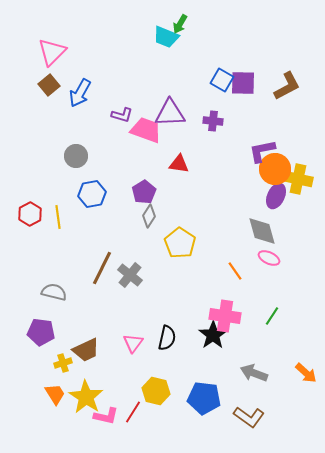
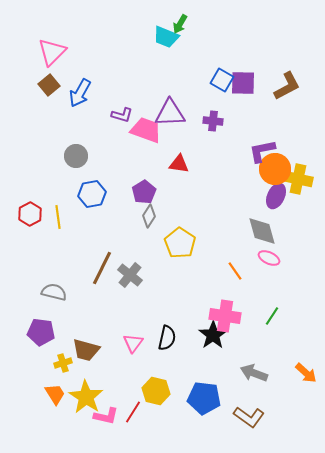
brown trapezoid at (86, 350): rotated 40 degrees clockwise
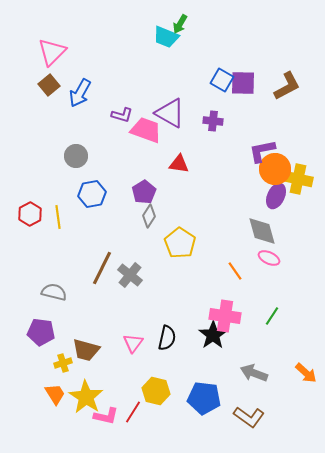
purple triangle at (170, 113): rotated 32 degrees clockwise
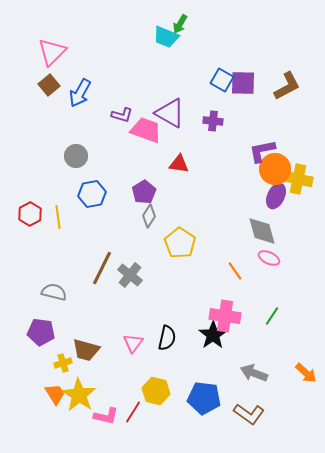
yellow star at (86, 397): moved 7 px left, 2 px up
brown L-shape at (249, 417): moved 3 px up
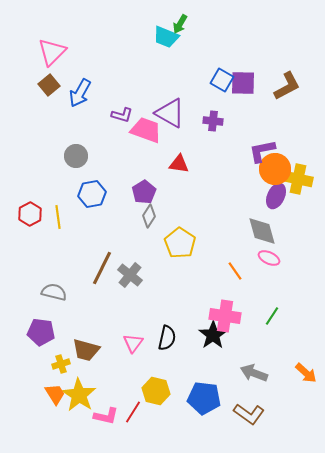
yellow cross at (63, 363): moved 2 px left, 1 px down
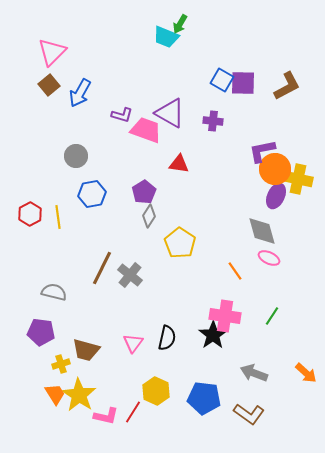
yellow hexagon at (156, 391): rotated 12 degrees clockwise
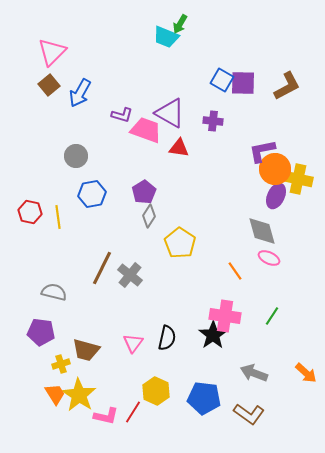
red triangle at (179, 164): moved 16 px up
red hexagon at (30, 214): moved 2 px up; rotated 20 degrees counterclockwise
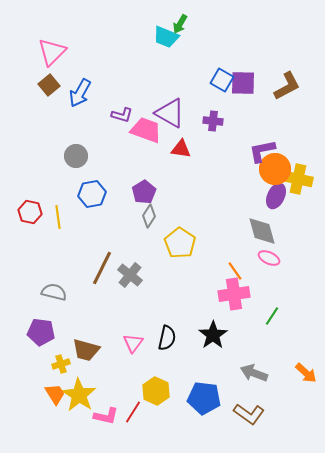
red triangle at (179, 148): moved 2 px right, 1 px down
pink cross at (225, 316): moved 9 px right, 22 px up; rotated 16 degrees counterclockwise
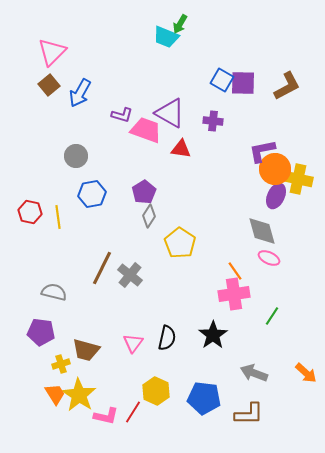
brown L-shape at (249, 414): rotated 36 degrees counterclockwise
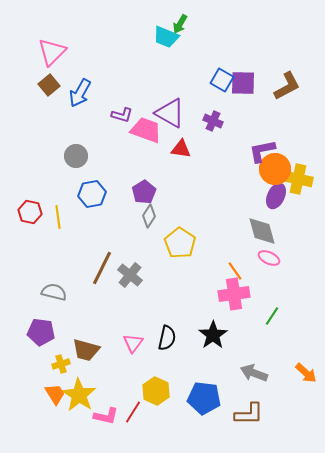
purple cross at (213, 121): rotated 18 degrees clockwise
